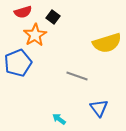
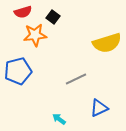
orange star: rotated 25 degrees clockwise
blue pentagon: moved 8 px down; rotated 8 degrees clockwise
gray line: moved 1 px left, 3 px down; rotated 45 degrees counterclockwise
blue triangle: rotated 42 degrees clockwise
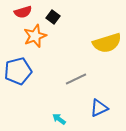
orange star: moved 1 px down; rotated 15 degrees counterclockwise
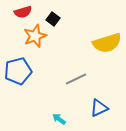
black square: moved 2 px down
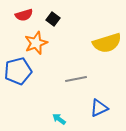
red semicircle: moved 1 px right, 3 px down
orange star: moved 1 px right, 7 px down
gray line: rotated 15 degrees clockwise
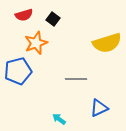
gray line: rotated 10 degrees clockwise
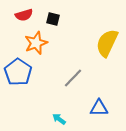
black square: rotated 24 degrees counterclockwise
yellow semicircle: rotated 132 degrees clockwise
blue pentagon: moved 1 px down; rotated 24 degrees counterclockwise
gray line: moved 3 px left, 1 px up; rotated 45 degrees counterclockwise
blue triangle: rotated 24 degrees clockwise
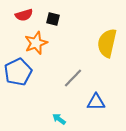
yellow semicircle: rotated 12 degrees counterclockwise
blue pentagon: rotated 12 degrees clockwise
blue triangle: moved 3 px left, 6 px up
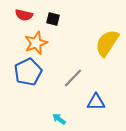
red semicircle: rotated 30 degrees clockwise
yellow semicircle: rotated 20 degrees clockwise
blue pentagon: moved 10 px right
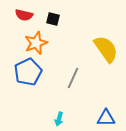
yellow semicircle: moved 1 px left, 6 px down; rotated 112 degrees clockwise
gray line: rotated 20 degrees counterclockwise
blue triangle: moved 10 px right, 16 px down
cyan arrow: rotated 112 degrees counterclockwise
